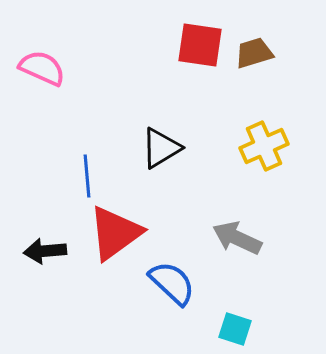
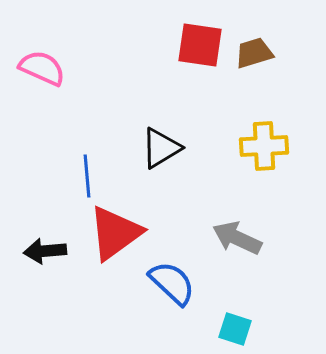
yellow cross: rotated 21 degrees clockwise
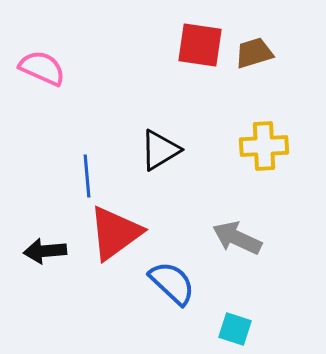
black triangle: moved 1 px left, 2 px down
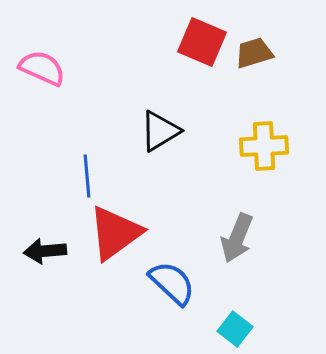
red square: moved 2 px right, 3 px up; rotated 15 degrees clockwise
black triangle: moved 19 px up
gray arrow: rotated 93 degrees counterclockwise
cyan square: rotated 20 degrees clockwise
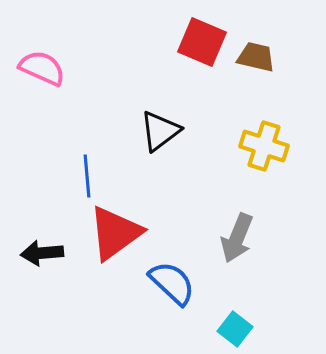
brown trapezoid: moved 2 px right, 4 px down; rotated 30 degrees clockwise
black triangle: rotated 6 degrees counterclockwise
yellow cross: rotated 21 degrees clockwise
black arrow: moved 3 px left, 2 px down
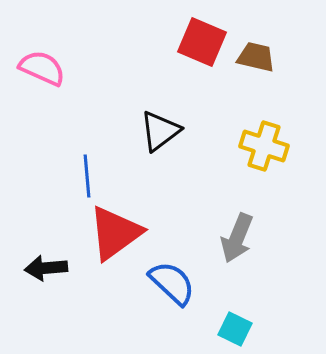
black arrow: moved 4 px right, 15 px down
cyan square: rotated 12 degrees counterclockwise
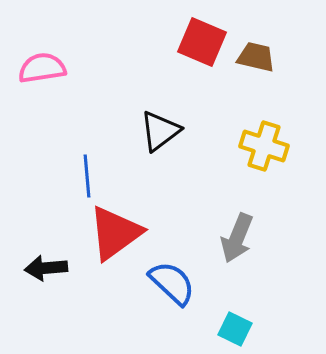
pink semicircle: rotated 33 degrees counterclockwise
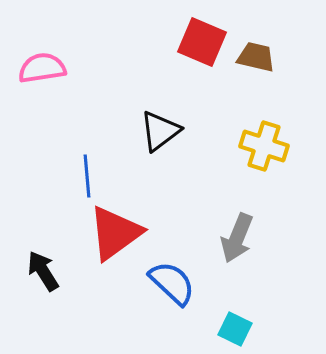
black arrow: moved 3 px left, 3 px down; rotated 63 degrees clockwise
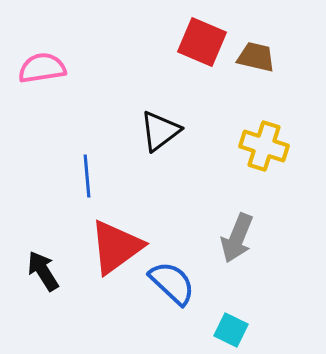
red triangle: moved 1 px right, 14 px down
cyan square: moved 4 px left, 1 px down
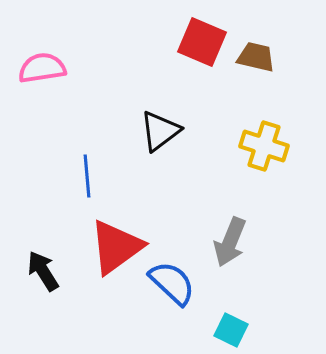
gray arrow: moved 7 px left, 4 px down
